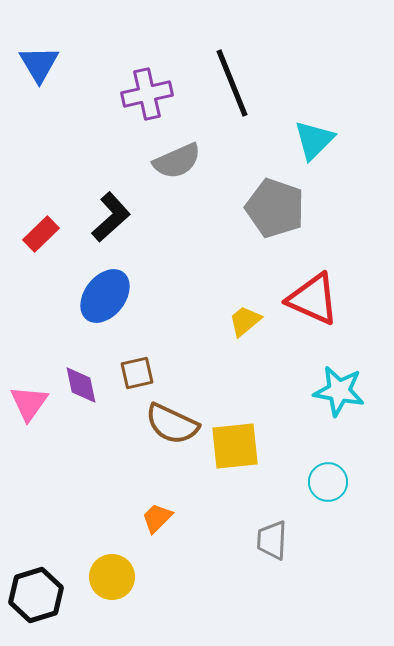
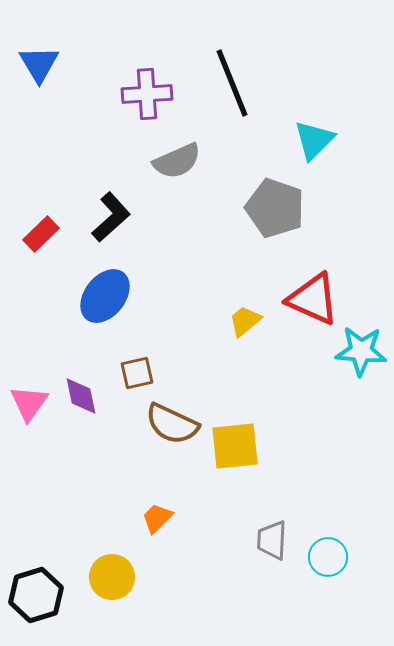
purple cross: rotated 9 degrees clockwise
purple diamond: moved 11 px down
cyan star: moved 22 px right, 40 px up; rotated 6 degrees counterclockwise
cyan circle: moved 75 px down
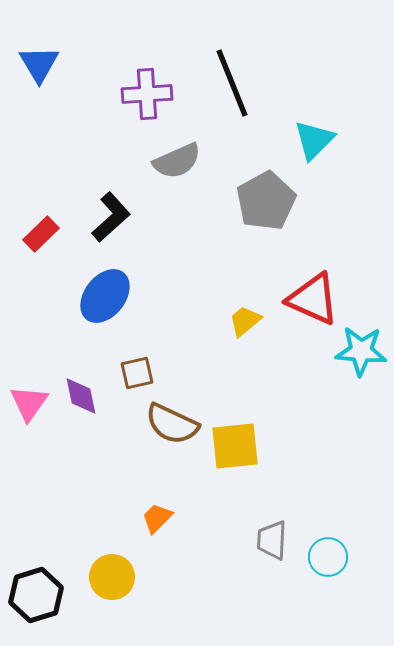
gray pentagon: moved 9 px left, 7 px up; rotated 24 degrees clockwise
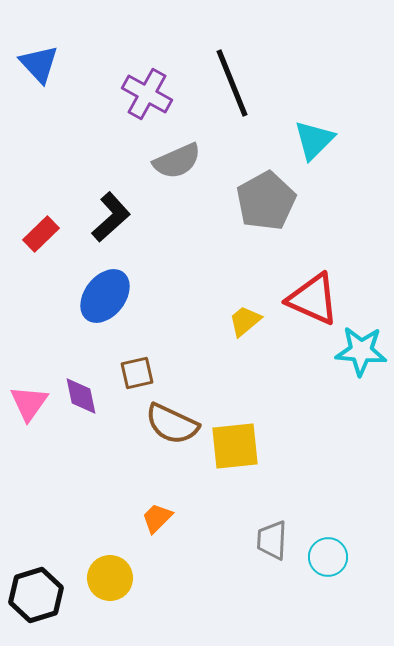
blue triangle: rotated 12 degrees counterclockwise
purple cross: rotated 33 degrees clockwise
yellow circle: moved 2 px left, 1 px down
